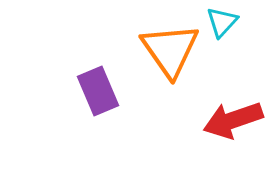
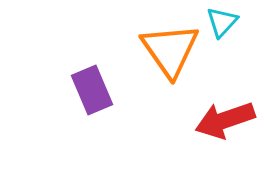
purple rectangle: moved 6 px left, 1 px up
red arrow: moved 8 px left
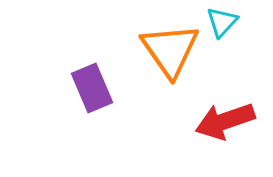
purple rectangle: moved 2 px up
red arrow: moved 1 px down
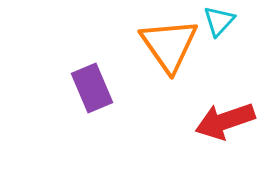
cyan triangle: moved 3 px left, 1 px up
orange triangle: moved 1 px left, 5 px up
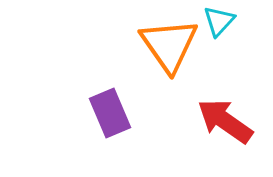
purple rectangle: moved 18 px right, 25 px down
red arrow: rotated 54 degrees clockwise
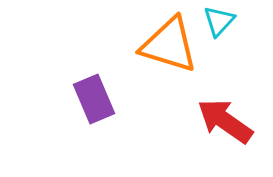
orange triangle: rotated 38 degrees counterclockwise
purple rectangle: moved 16 px left, 14 px up
